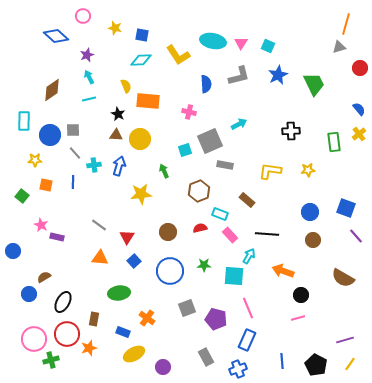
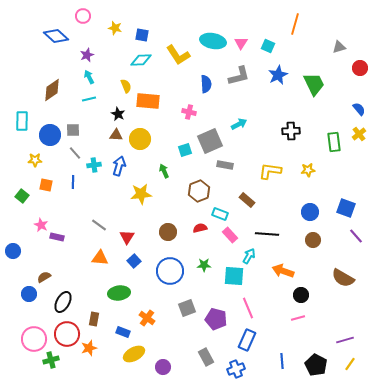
orange line at (346, 24): moved 51 px left
cyan rectangle at (24, 121): moved 2 px left
blue cross at (238, 369): moved 2 px left
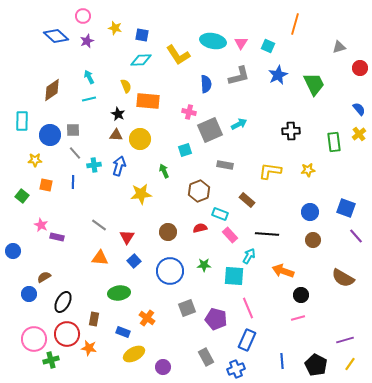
purple star at (87, 55): moved 14 px up
gray square at (210, 141): moved 11 px up
orange star at (89, 348): rotated 28 degrees clockwise
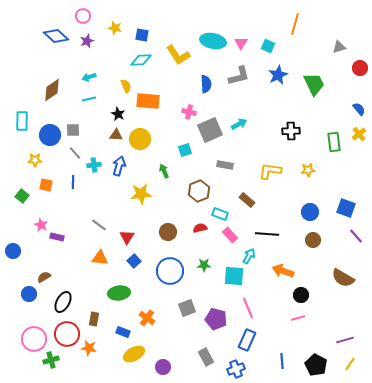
cyan arrow at (89, 77): rotated 80 degrees counterclockwise
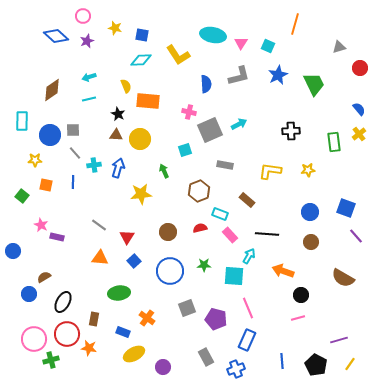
cyan ellipse at (213, 41): moved 6 px up
blue arrow at (119, 166): moved 1 px left, 2 px down
brown circle at (313, 240): moved 2 px left, 2 px down
purple line at (345, 340): moved 6 px left
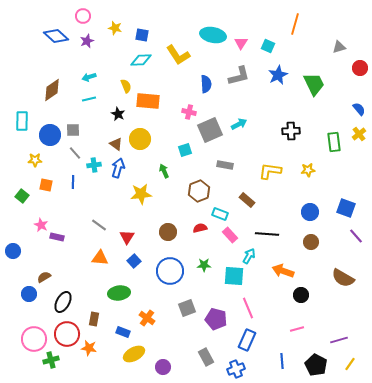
brown triangle at (116, 135): moved 9 px down; rotated 32 degrees clockwise
pink line at (298, 318): moved 1 px left, 11 px down
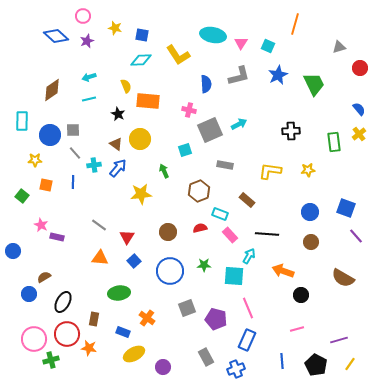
pink cross at (189, 112): moved 2 px up
blue arrow at (118, 168): rotated 24 degrees clockwise
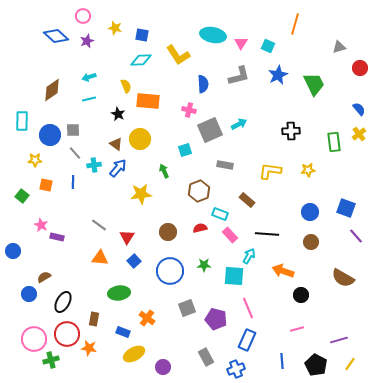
blue semicircle at (206, 84): moved 3 px left
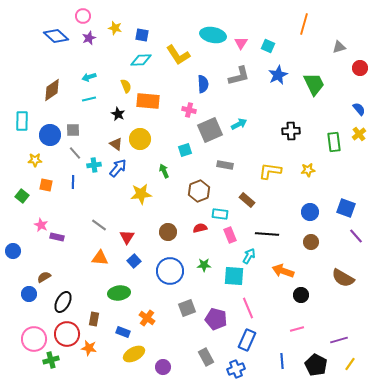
orange line at (295, 24): moved 9 px right
purple star at (87, 41): moved 2 px right, 3 px up
cyan rectangle at (220, 214): rotated 14 degrees counterclockwise
pink rectangle at (230, 235): rotated 21 degrees clockwise
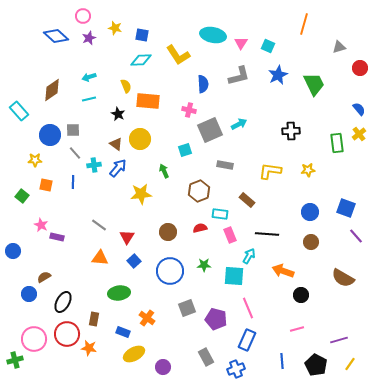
cyan rectangle at (22, 121): moved 3 px left, 10 px up; rotated 42 degrees counterclockwise
green rectangle at (334, 142): moved 3 px right, 1 px down
green cross at (51, 360): moved 36 px left
